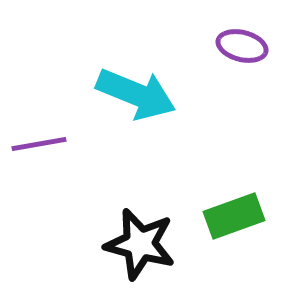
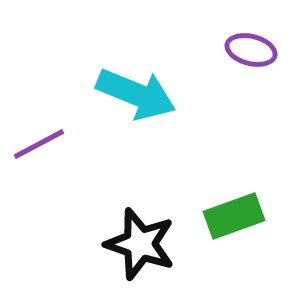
purple ellipse: moved 9 px right, 4 px down
purple line: rotated 18 degrees counterclockwise
black star: rotated 4 degrees clockwise
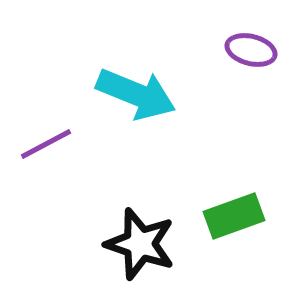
purple line: moved 7 px right
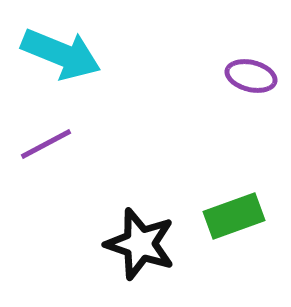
purple ellipse: moved 26 px down
cyan arrow: moved 75 px left, 40 px up
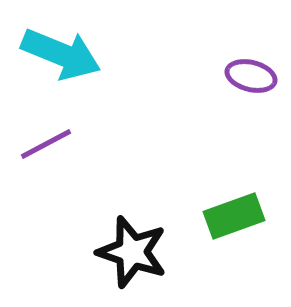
black star: moved 8 px left, 8 px down
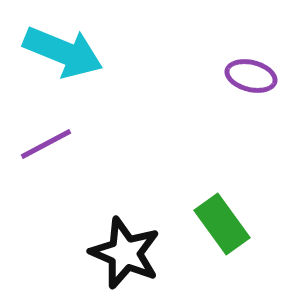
cyan arrow: moved 2 px right, 2 px up
green rectangle: moved 12 px left, 8 px down; rotated 74 degrees clockwise
black star: moved 7 px left, 1 px down; rotated 4 degrees clockwise
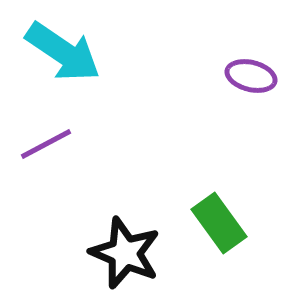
cyan arrow: rotated 12 degrees clockwise
green rectangle: moved 3 px left, 1 px up
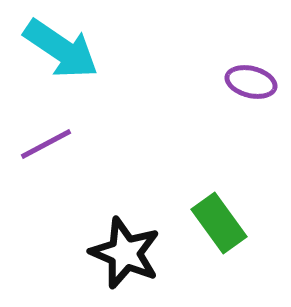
cyan arrow: moved 2 px left, 3 px up
purple ellipse: moved 6 px down
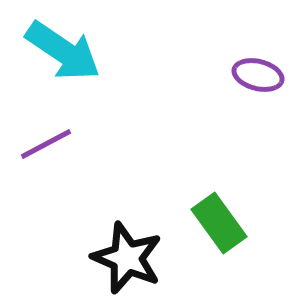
cyan arrow: moved 2 px right, 2 px down
purple ellipse: moved 7 px right, 7 px up
black star: moved 2 px right, 5 px down
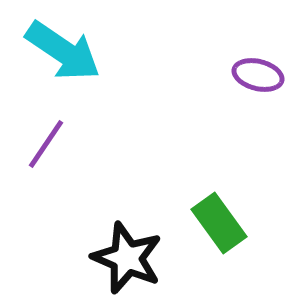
purple line: rotated 28 degrees counterclockwise
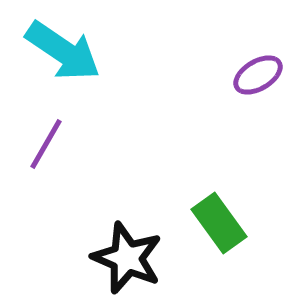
purple ellipse: rotated 45 degrees counterclockwise
purple line: rotated 4 degrees counterclockwise
